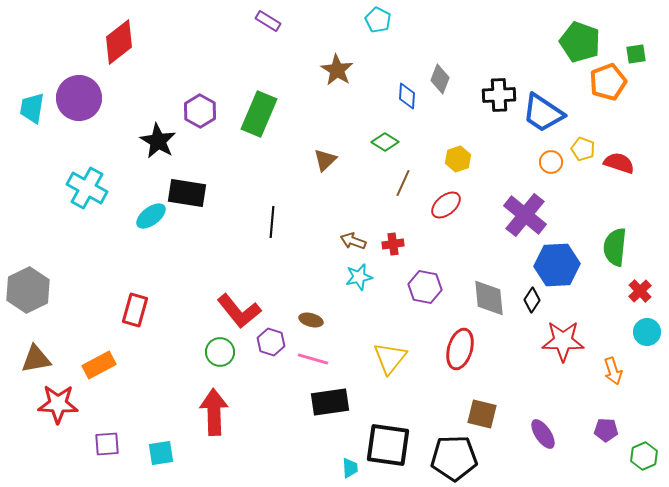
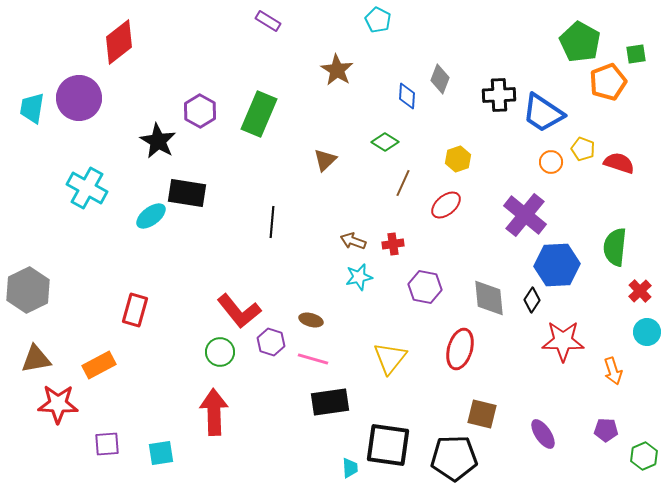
green pentagon at (580, 42): rotated 9 degrees clockwise
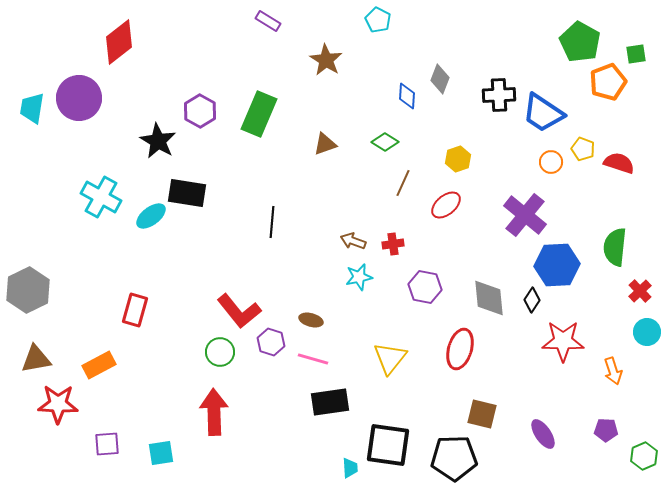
brown star at (337, 70): moved 11 px left, 10 px up
brown triangle at (325, 160): moved 16 px up; rotated 25 degrees clockwise
cyan cross at (87, 188): moved 14 px right, 9 px down
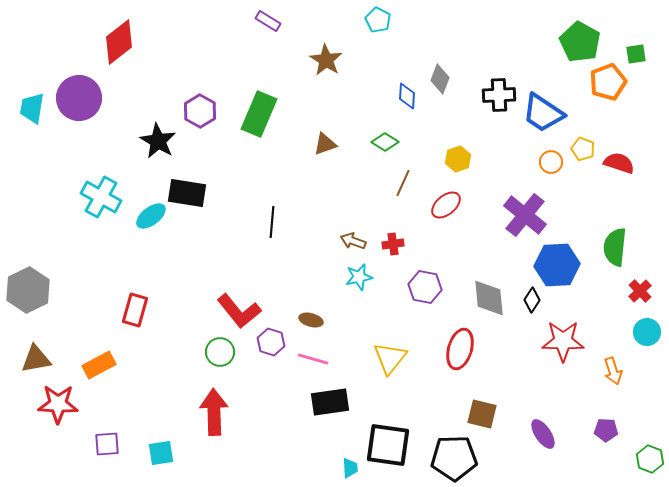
green hexagon at (644, 456): moved 6 px right, 3 px down; rotated 16 degrees counterclockwise
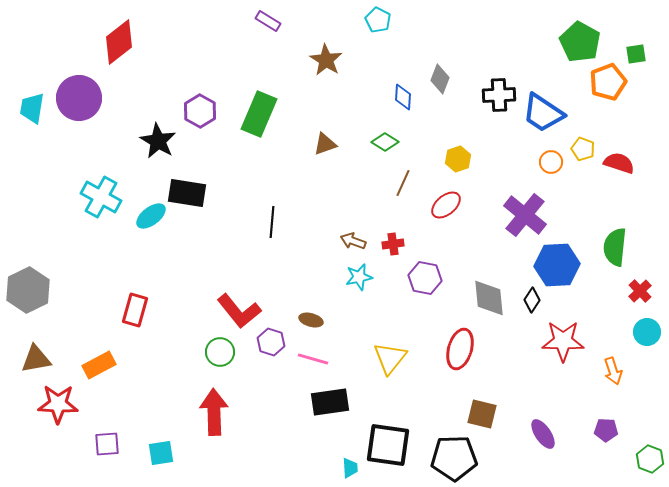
blue diamond at (407, 96): moved 4 px left, 1 px down
purple hexagon at (425, 287): moved 9 px up
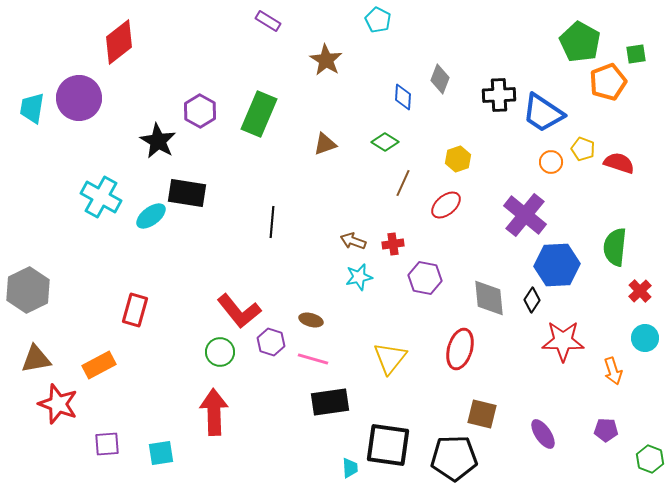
cyan circle at (647, 332): moved 2 px left, 6 px down
red star at (58, 404): rotated 18 degrees clockwise
